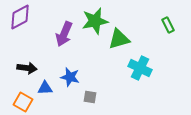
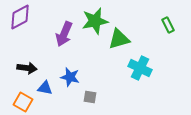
blue triangle: rotated 14 degrees clockwise
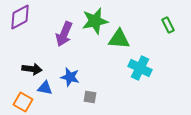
green triangle: rotated 20 degrees clockwise
black arrow: moved 5 px right, 1 px down
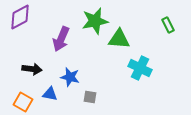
purple arrow: moved 3 px left, 5 px down
blue triangle: moved 5 px right, 6 px down
